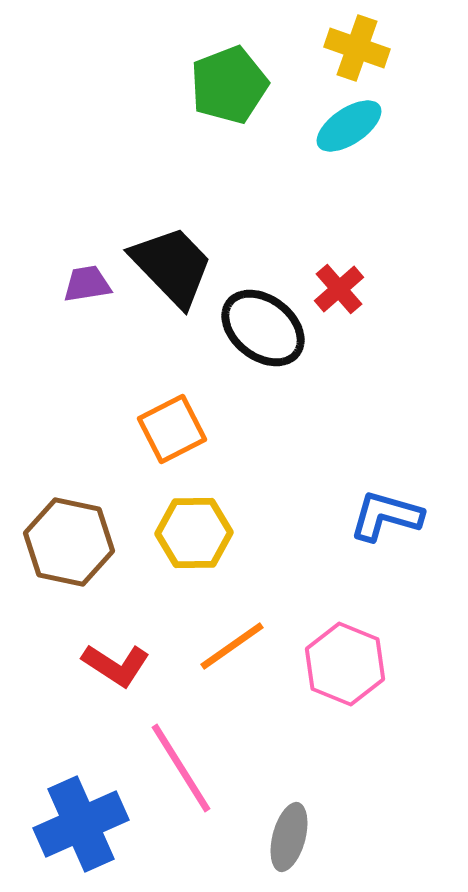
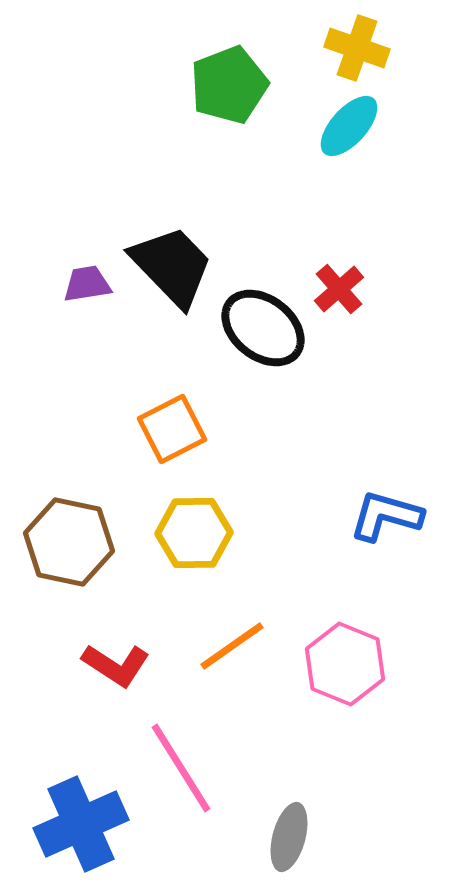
cyan ellipse: rotated 14 degrees counterclockwise
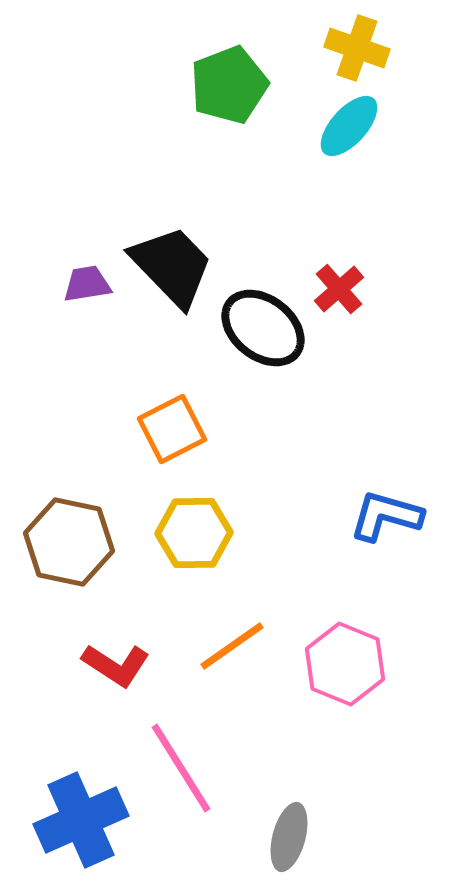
blue cross: moved 4 px up
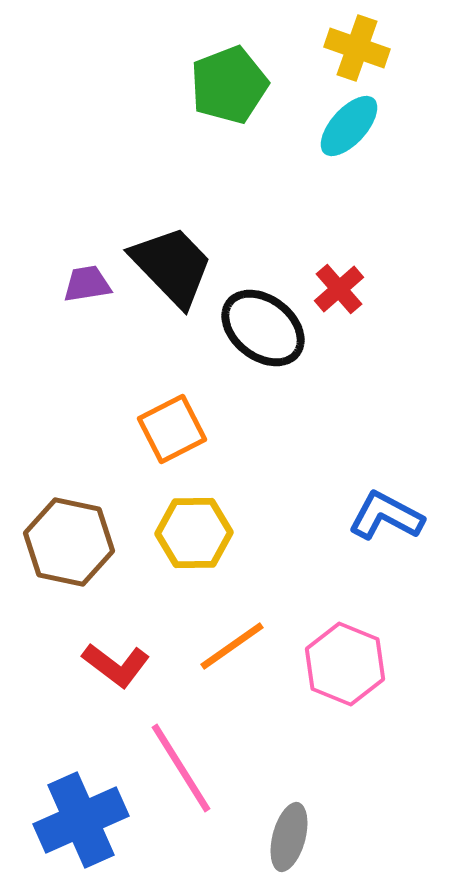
blue L-shape: rotated 12 degrees clockwise
red L-shape: rotated 4 degrees clockwise
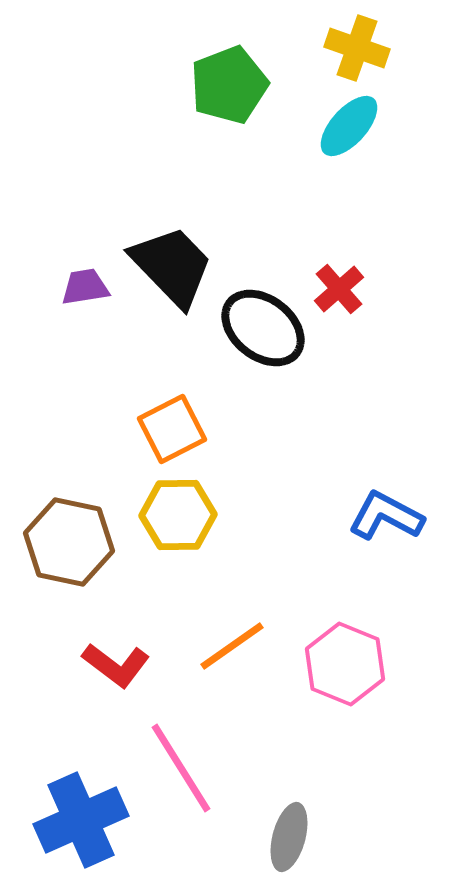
purple trapezoid: moved 2 px left, 3 px down
yellow hexagon: moved 16 px left, 18 px up
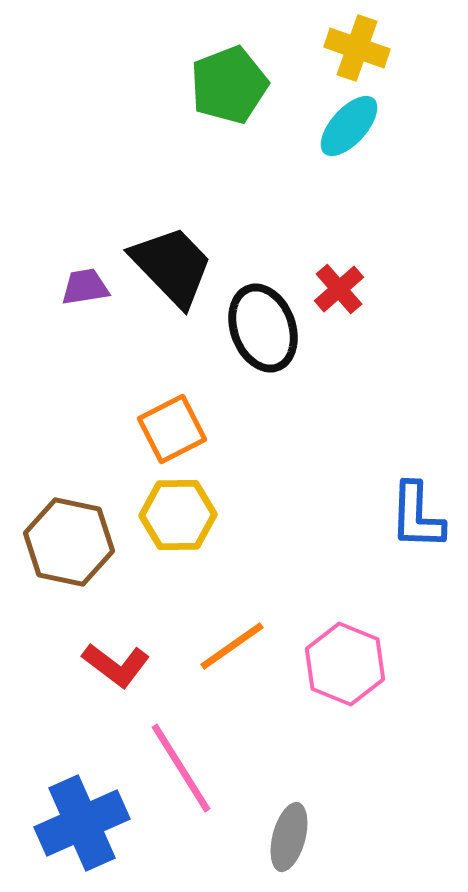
black ellipse: rotated 32 degrees clockwise
blue L-shape: moved 31 px right; rotated 116 degrees counterclockwise
blue cross: moved 1 px right, 3 px down
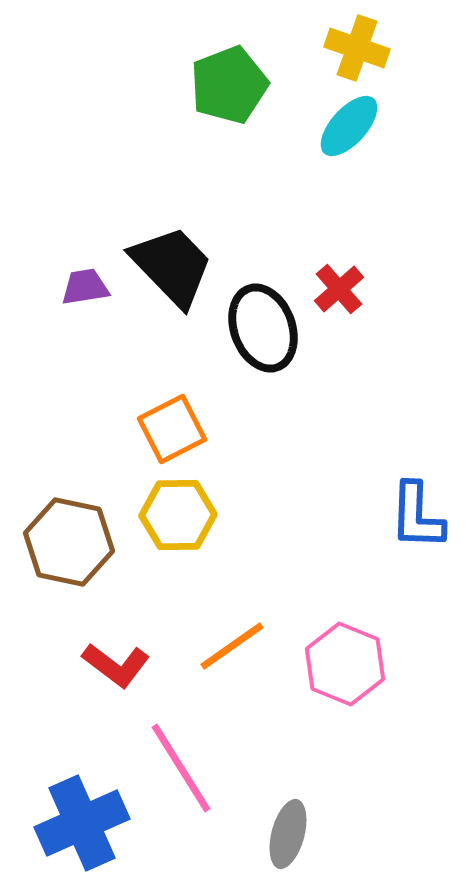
gray ellipse: moved 1 px left, 3 px up
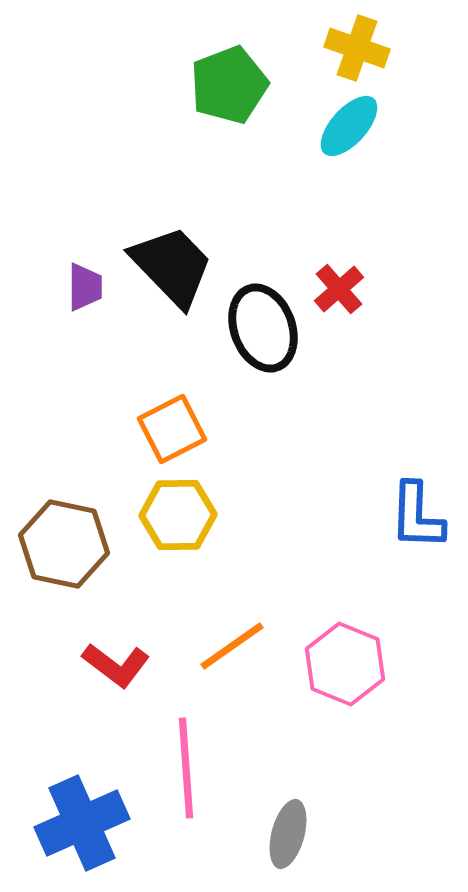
purple trapezoid: rotated 99 degrees clockwise
brown hexagon: moved 5 px left, 2 px down
pink line: moved 5 px right; rotated 28 degrees clockwise
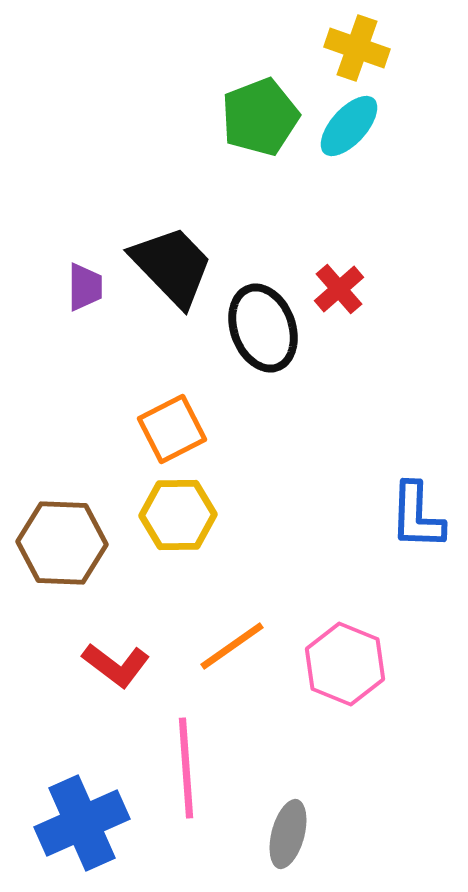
green pentagon: moved 31 px right, 32 px down
brown hexagon: moved 2 px left, 1 px up; rotated 10 degrees counterclockwise
